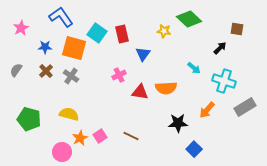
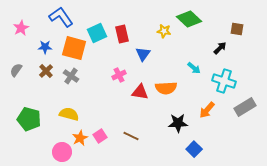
cyan square: rotated 30 degrees clockwise
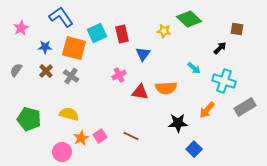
orange star: moved 1 px right
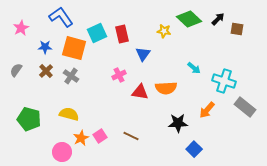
black arrow: moved 2 px left, 29 px up
gray rectangle: rotated 70 degrees clockwise
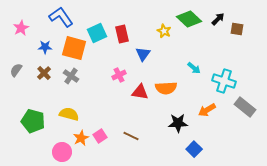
yellow star: rotated 16 degrees clockwise
brown cross: moved 2 px left, 2 px down
orange arrow: rotated 18 degrees clockwise
green pentagon: moved 4 px right, 2 px down
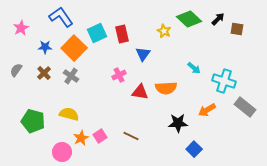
orange square: rotated 30 degrees clockwise
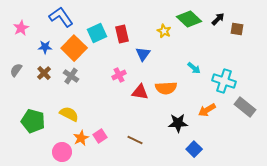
yellow semicircle: rotated 12 degrees clockwise
brown line: moved 4 px right, 4 px down
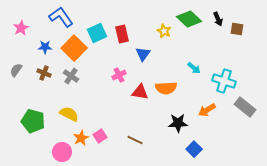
black arrow: rotated 112 degrees clockwise
brown cross: rotated 24 degrees counterclockwise
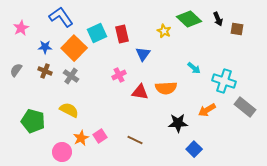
brown cross: moved 1 px right, 2 px up
yellow semicircle: moved 4 px up
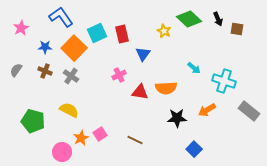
gray rectangle: moved 4 px right, 4 px down
black star: moved 1 px left, 5 px up
pink square: moved 2 px up
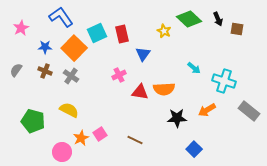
orange semicircle: moved 2 px left, 1 px down
